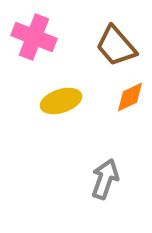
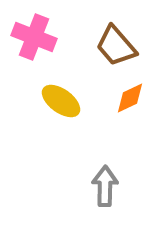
orange diamond: moved 1 px down
yellow ellipse: rotated 54 degrees clockwise
gray arrow: moved 7 px down; rotated 18 degrees counterclockwise
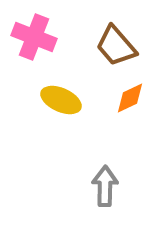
yellow ellipse: moved 1 px up; rotated 12 degrees counterclockwise
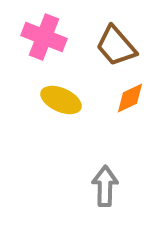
pink cross: moved 10 px right
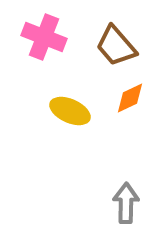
yellow ellipse: moved 9 px right, 11 px down
gray arrow: moved 21 px right, 17 px down
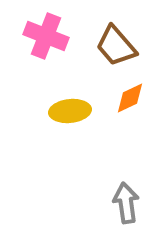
pink cross: moved 2 px right, 1 px up
yellow ellipse: rotated 30 degrees counterclockwise
gray arrow: rotated 9 degrees counterclockwise
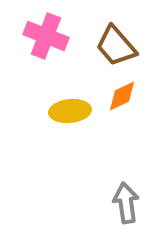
orange diamond: moved 8 px left, 2 px up
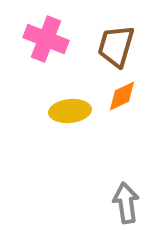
pink cross: moved 3 px down
brown trapezoid: rotated 57 degrees clockwise
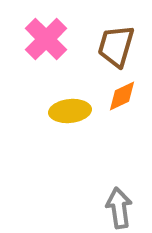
pink cross: rotated 24 degrees clockwise
gray arrow: moved 7 px left, 5 px down
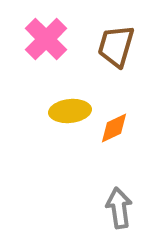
orange diamond: moved 8 px left, 32 px down
